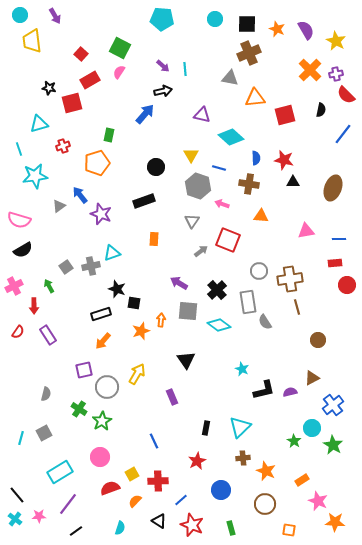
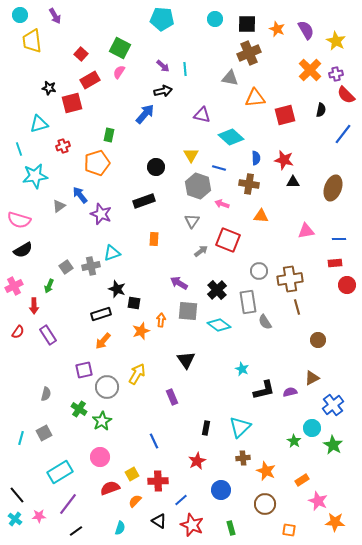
green arrow at (49, 286): rotated 128 degrees counterclockwise
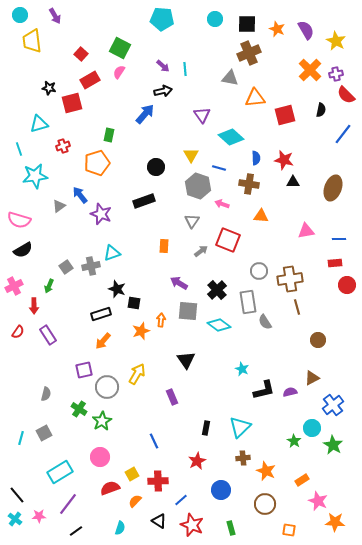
purple triangle at (202, 115): rotated 42 degrees clockwise
orange rectangle at (154, 239): moved 10 px right, 7 px down
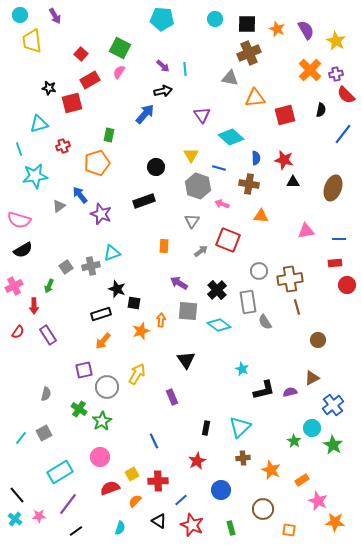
cyan line at (21, 438): rotated 24 degrees clockwise
orange star at (266, 471): moved 5 px right, 1 px up
brown circle at (265, 504): moved 2 px left, 5 px down
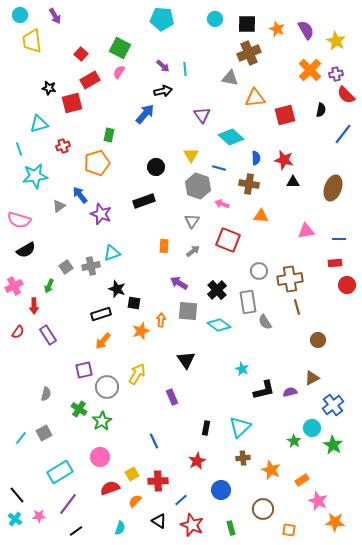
black semicircle at (23, 250): moved 3 px right
gray arrow at (201, 251): moved 8 px left
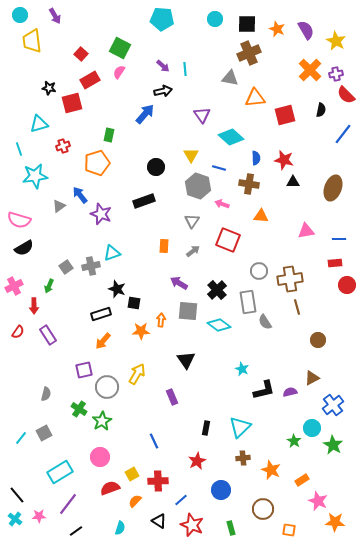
black semicircle at (26, 250): moved 2 px left, 2 px up
orange star at (141, 331): rotated 18 degrees clockwise
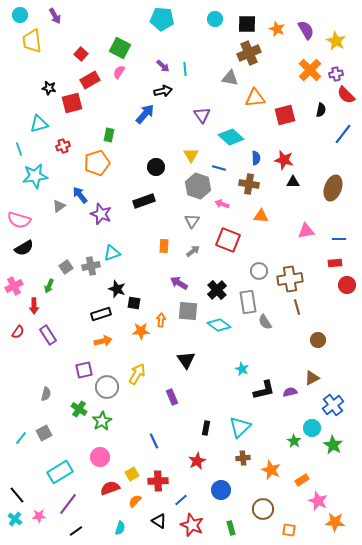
orange arrow at (103, 341): rotated 144 degrees counterclockwise
